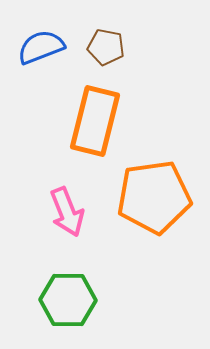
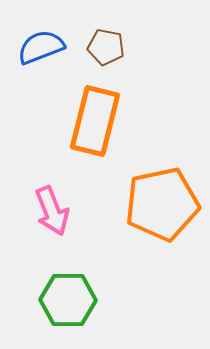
orange pentagon: moved 8 px right, 7 px down; rotated 4 degrees counterclockwise
pink arrow: moved 15 px left, 1 px up
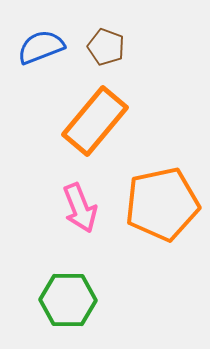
brown pentagon: rotated 9 degrees clockwise
orange rectangle: rotated 26 degrees clockwise
pink arrow: moved 28 px right, 3 px up
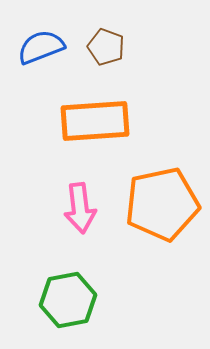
orange rectangle: rotated 46 degrees clockwise
pink arrow: rotated 15 degrees clockwise
green hexagon: rotated 12 degrees counterclockwise
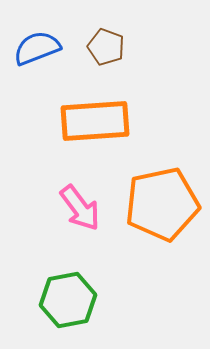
blue semicircle: moved 4 px left, 1 px down
pink arrow: rotated 30 degrees counterclockwise
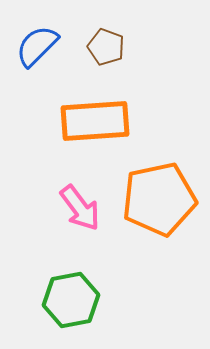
blue semicircle: moved 2 px up; rotated 24 degrees counterclockwise
orange pentagon: moved 3 px left, 5 px up
green hexagon: moved 3 px right
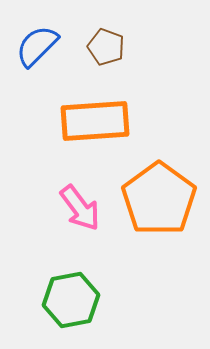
orange pentagon: rotated 24 degrees counterclockwise
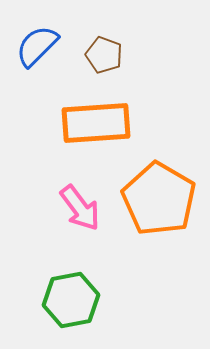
brown pentagon: moved 2 px left, 8 px down
orange rectangle: moved 1 px right, 2 px down
orange pentagon: rotated 6 degrees counterclockwise
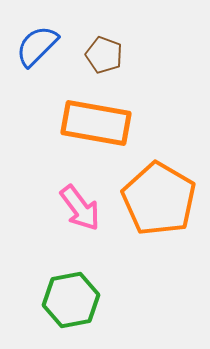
orange rectangle: rotated 14 degrees clockwise
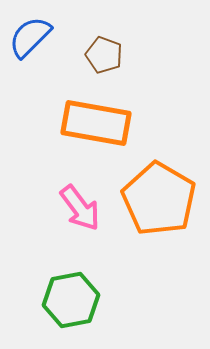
blue semicircle: moved 7 px left, 9 px up
